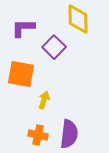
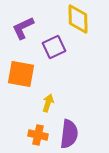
purple L-shape: rotated 25 degrees counterclockwise
purple square: rotated 20 degrees clockwise
yellow arrow: moved 4 px right, 3 px down
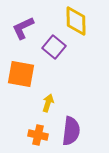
yellow diamond: moved 2 px left, 2 px down
purple square: rotated 25 degrees counterclockwise
purple semicircle: moved 2 px right, 3 px up
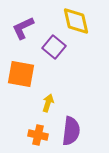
yellow diamond: rotated 12 degrees counterclockwise
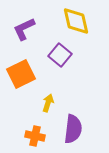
purple L-shape: moved 1 px right, 1 px down
purple square: moved 6 px right, 8 px down
orange square: rotated 36 degrees counterclockwise
purple semicircle: moved 2 px right, 2 px up
orange cross: moved 3 px left, 1 px down
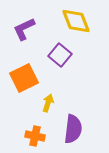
yellow diamond: rotated 8 degrees counterclockwise
orange square: moved 3 px right, 4 px down
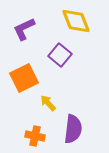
yellow arrow: rotated 60 degrees counterclockwise
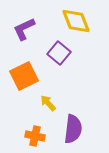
purple square: moved 1 px left, 2 px up
orange square: moved 2 px up
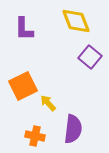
purple L-shape: rotated 65 degrees counterclockwise
purple square: moved 31 px right, 4 px down
orange square: moved 1 px left, 10 px down
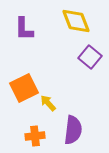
orange square: moved 1 px right, 2 px down
purple semicircle: moved 1 px down
orange cross: rotated 18 degrees counterclockwise
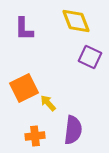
purple square: rotated 15 degrees counterclockwise
